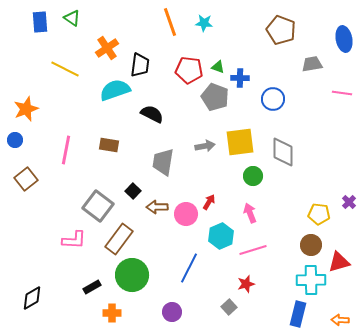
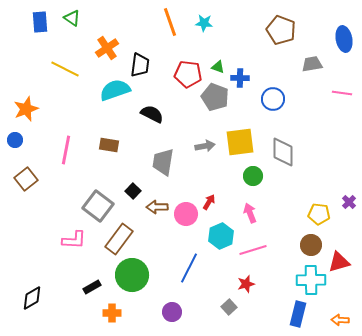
red pentagon at (189, 70): moved 1 px left, 4 px down
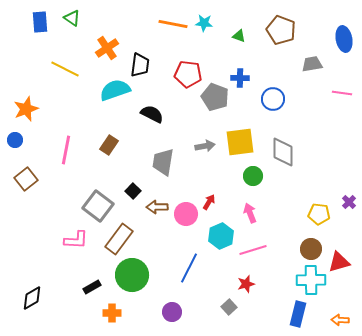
orange line at (170, 22): moved 3 px right, 2 px down; rotated 60 degrees counterclockwise
green triangle at (218, 67): moved 21 px right, 31 px up
brown rectangle at (109, 145): rotated 66 degrees counterclockwise
pink L-shape at (74, 240): moved 2 px right
brown circle at (311, 245): moved 4 px down
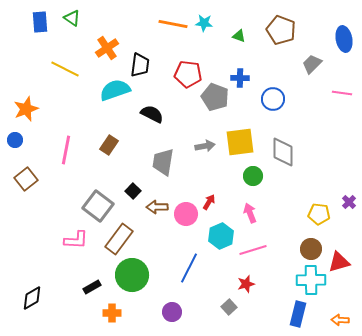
gray trapezoid at (312, 64): rotated 35 degrees counterclockwise
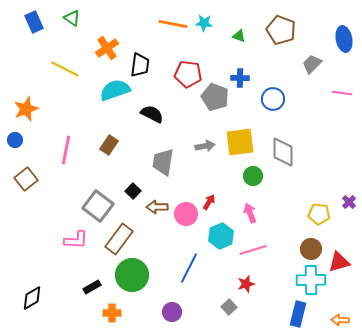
blue rectangle at (40, 22): moved 6 px left; rotated 20 degrees counterclockwise
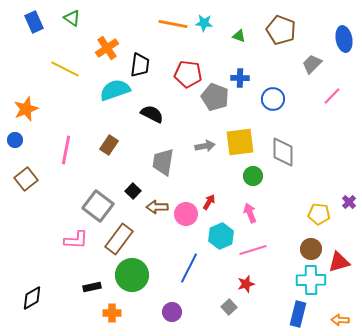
pink line at (342, 93): moved 10 px left, 3 px down; rotated 54 degrees counterclockwise
black rectangle at (92, 287): rotated 18 degrees clockwise
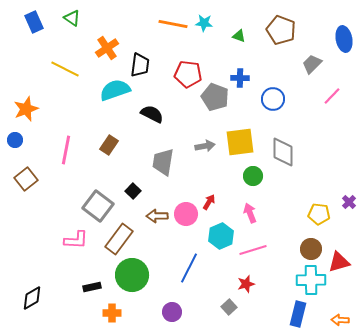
brown arrow at (157, 207): moved 9 px down
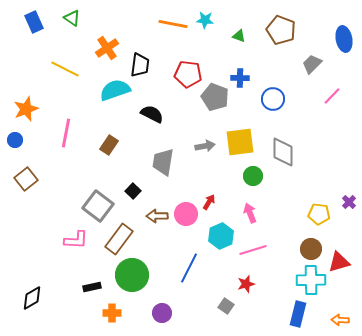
cyan star at (204, 23): moved 1 px right, 3 px up
pink line at (66, 150): moved 17 px up
gray square at (229, 307): moved 3 px left, 1 px up; rotated 14 degrees counterclockwise
purple circle at (172, 312): moved 10 px left, 1 px down
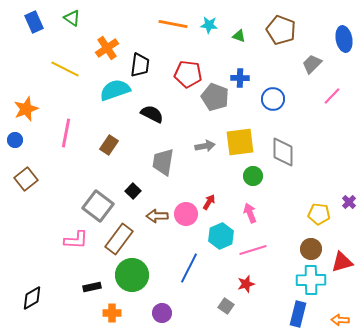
cyan star at (205, 20): moved 4 px right, 5 px down
red triangle at (339, 262): moved 3 px right
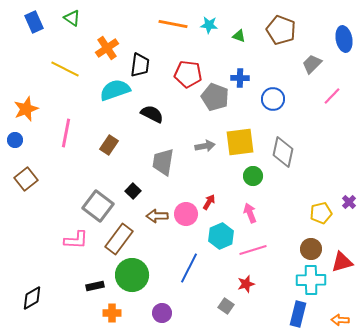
gray diamond at (283, 152): rotated 12 degrees clockwise
yellow pentagon at (319, 214): moved 2 px right, 1 px up; rotated 20 degrees counterclockwise
black rectangle at (92, 287): moved 3 px right, 1 px up
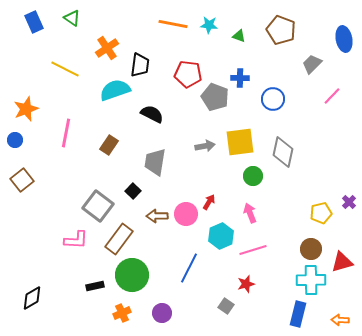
gray trapezoid at (163, 162): moved 8 px left
brown square at (26, 179): moved 4 px left, 1 px down
orange cross at (112, 313): moved 10 px right; rotated 24 degrees counterclockwise
